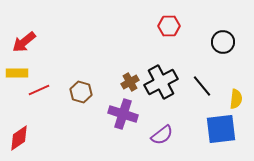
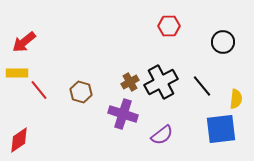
red line: rotated 75 degrees clockwise
red diamond: moved 2 px down
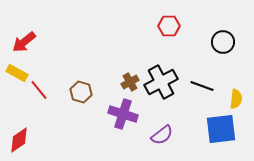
yellow rectangle: rotated 30 degrees clockwise
black line: rotated 30 degrees counterclockwise
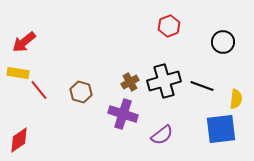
red hexagon: rotated 20 degrees counterclockwise
yellow rectangle: moved 1 px right; rotated 20 degrees counterclockwise
black cross: moved 3 px right, 1 px up; rotated 12 degrees clockwise
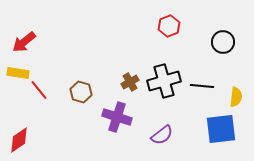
black line: rotated 15 degrees counterclockwise
yellow semicircle: moved 2 px up
purple cross: moved 6 px left, 3 px down
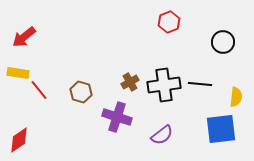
red hexagon: moved 4 px up
red arrow: moved 5 px up
black cross: moved 4 px down; rotated 8 degrees clockwise
black line: moved 2 px left, 2 px up
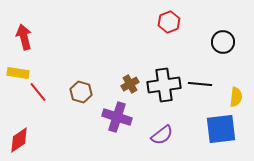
red arrow: rotated 115 degrees clockwise
brown cross: moved 2 px down
red line: moved 1 px left, 2 px down
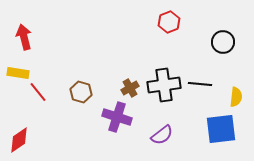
brown cross: moved 4 px down
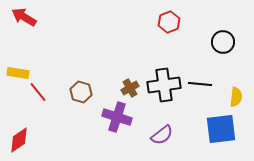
red arrow: moved 20 px up; rotated 45 degrees counterclockwise
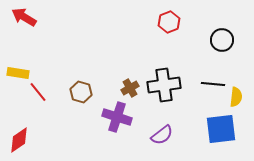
black circle: moved 1 px left, 2 px up
black line: moved 13 px right
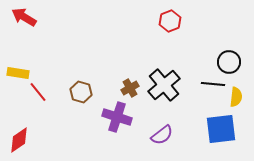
red hexagon: moved 1 px right, 1 px up
black circle: moved 7 px right, 22 px down
black cross: rotated 32 degrees counterclockwise
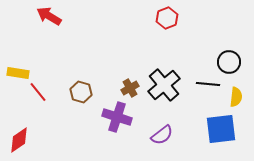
red arrow: moved 25 px right, 1 px up
red hexagon: moved 3 px left, 3 px up
black line: moved 5 px left
